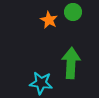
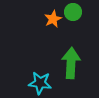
orange star: moved 4 px right, 1 px up; rotated 18 degrees clockwise
cyan star: moved 1 px left
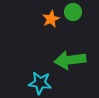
orange star: moved 2 px left
green arrow: moved 1 px left, 3 px up; rotated 100 degrees counterclockwise
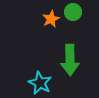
green arrow: rotated 84 degrees counterclockwise
cyan star: rotated 20 degrees clockwise
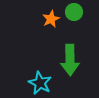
green circle: moved 1 px right
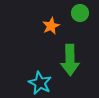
green circle: moved 6 px right, 1 px down
orange star: moved 7 px down
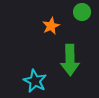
green circle: moved 2 px right, 1 px up
cyan star: moved 5 px left, 2 px up
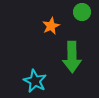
green arrow: moved 2 px right, 3 px up
